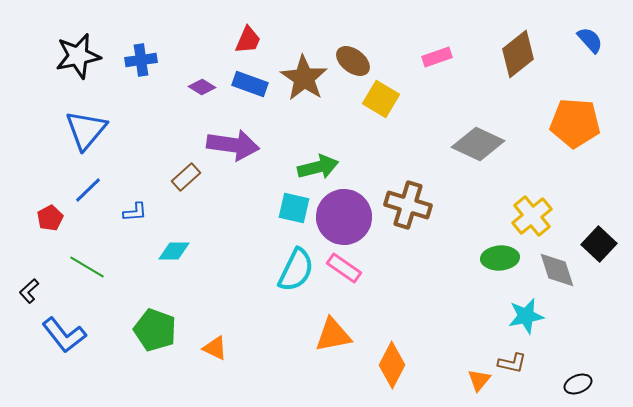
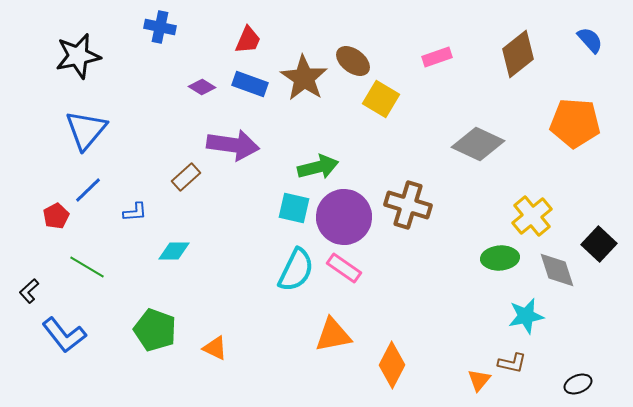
blue cross at (141, 60): moved 19 px right, 33 px up; rotated 20 degrees clockwise
red pentagon at (50, 218): moved 6 px right, 2 px up
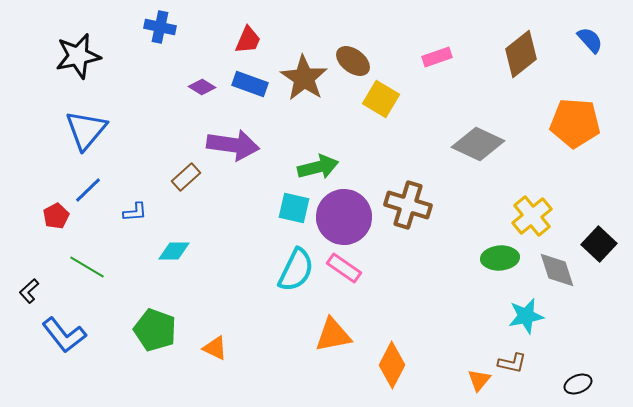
brown diamond at (518, 54): moved 3 px right
